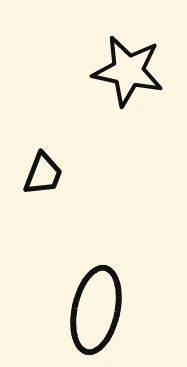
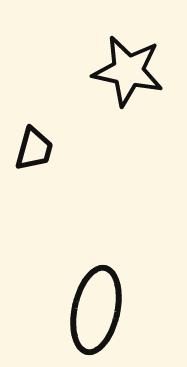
black trapezoid: moved 9 px left, 25 px up; rotated 6 degrees counterclockwise
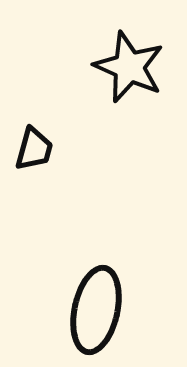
black star: moved 1 px right, 4 px up; rotated 12 degrees clockwise
